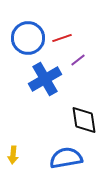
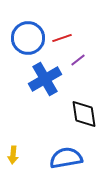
black diamond: moved 6 px up
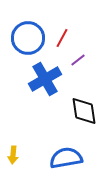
red line: rotated 42 degrees counterclockwise
black diamond: moved 3 px up
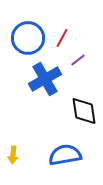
blue semicircle: moved 1 px left, 3 px up
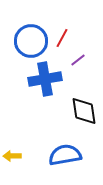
blue circle: moved 3 px right, 3 px down
blue cross: rotated 20 degrees clockwise
yellow arrow: moved 1 px left, 1 px down; rotated 84 degrees clockwise
